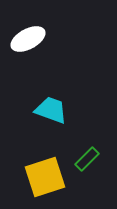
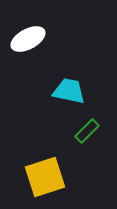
cyan trapezoid: moved 18 px right, 19 px up; rotated 8 degrees counterclockwise
green rectangle: moved 28 px up
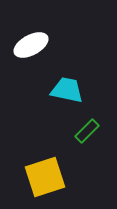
white ellipse: moved 3 px right, 6 px down
cyan trapezoid: moved 2 px left, 1 px up
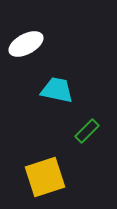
white ellipse: moved 5 px left, 1 px up
cyan trapezoid: moved 10 px left
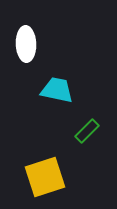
white ellipse: rotated 64 degrees counterclockwise
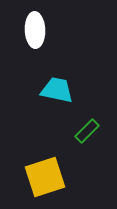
white ellipse: moved 9 px right, 14 px up
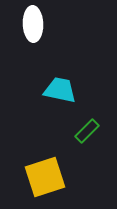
white ellipse: moved 2 px left, 6 px up
cyan trapezoid: moved 3 px right
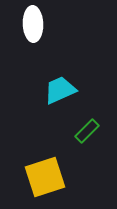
cyan trapezoid: rotated 36 degrees counterclockwise
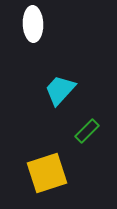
cyan trapezoid: rotated 24 degrees counterclockwise
yellow square: moved 2 px right, 4 px up
